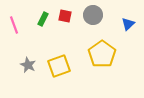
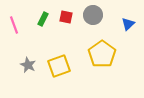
red square: moved 1 px right, 1 px down
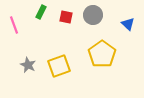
green rectangle: moved 2 px left, 7 px up
blue triangle: rotated 32 degrees counterclockwise
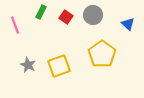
red square: rotated 24 degrees clockwise
pink line: moved 1 px right
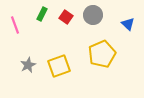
green rectangle: moved 1 px right, 2 px down
yellow pentagon: rotated 12 degrees clockwise
gray star: rotated 21 degrees clockwise
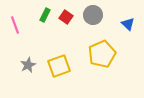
green rectangle: moved 3 px right, 1 px down
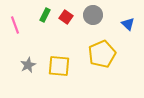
yellow square: rotated 25 degrees clockwise
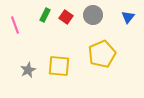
blue triangle: moved 7 px up; rotated 24 degrees clockwise
gray star: moved 5 px down
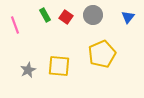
green rectangle: rotated 56 degrees counterclockwise
